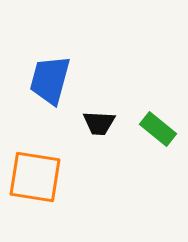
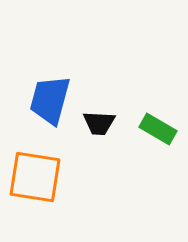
blue trapezoid: moved 20 px down
green rectangle: rotated 9 degrees counterclockwise
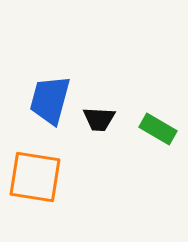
black trapezoid: moved 4 px up
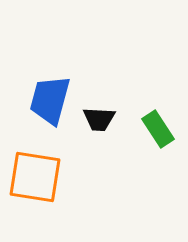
green rectangle: rotated 27 degrees clockwise
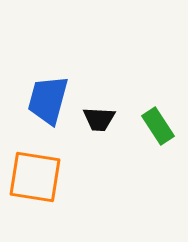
blue trapezoid: moved 2 px left
green rectangle: moved 3 px up
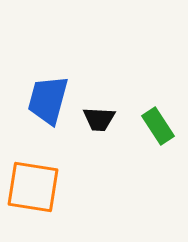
orange square: moved 2 px left, 10 px down
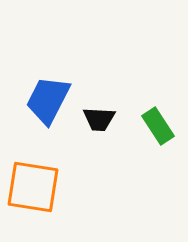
blue trapezoid: rotated 12 degrees clockwise
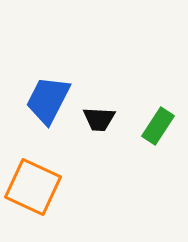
green rectangle: rotated 66 degrees clockwise
orange square: rotated 16 degrees clockwise
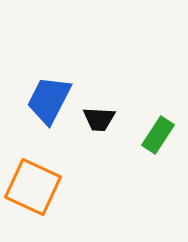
blue trapezoid: moved 1 px right
green rectangle: moved 9 px down
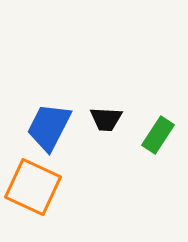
blue trapezoid: moved 27 px down
black trapezoid: moved 7 px right
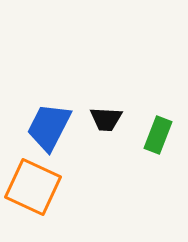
green rectangle: rotated 12 degrees counterclockwise
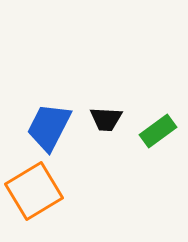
green rectangle: moved 4 px up; rotated 33 degrees clockwise
orange square: moved 1 px right, 4 px down; rotated 34 degrees clockwise
